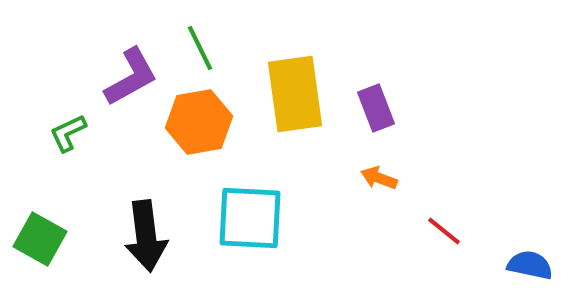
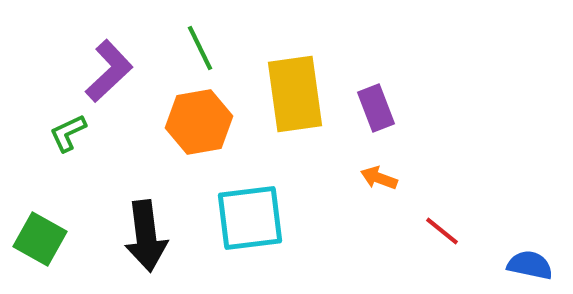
purple L-shape: moved 22 px left, 6 px up; rotated 14 degrees counterclockwise
cyan square: rotated 10 degrees counterclockwise
red line: moved 2 px left
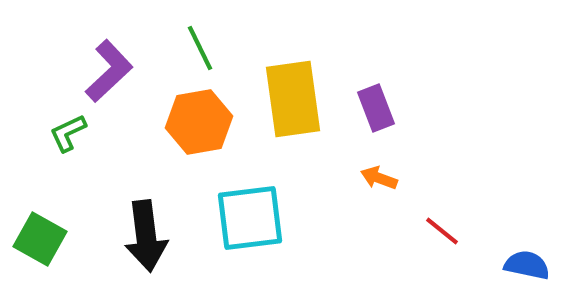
yellow rectangle: moved 2 px left, 5 px down
blue semicircle: moved 3 px left
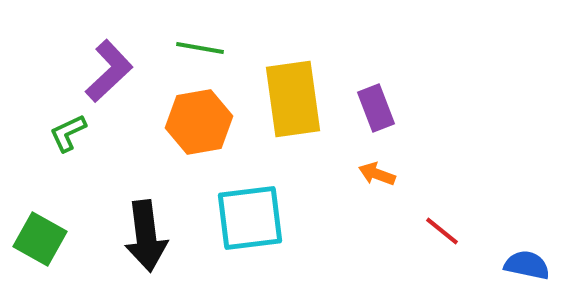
green line: rotated 54 degrees counterclockwise
orange arrow: moved 2 px left, 4 px up
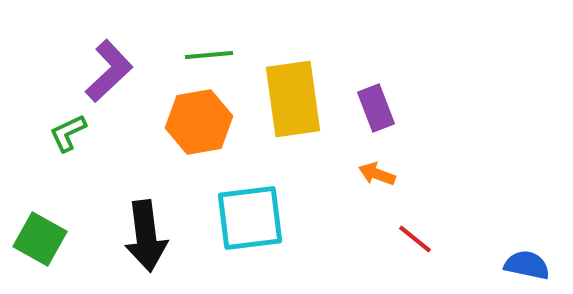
green line: moved 9 px right, 7 px down; rotated 15 degrees counterclockwise
red line: moved 27 px left, 8 px down
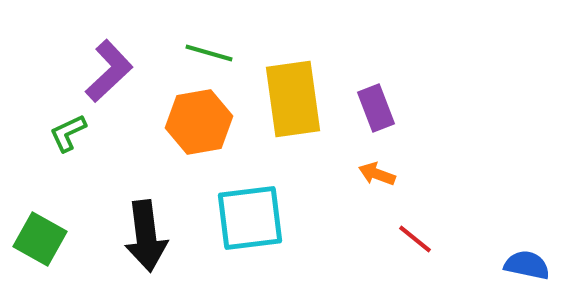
green line: moved 2 px up; rotated 21 degrees clockwise
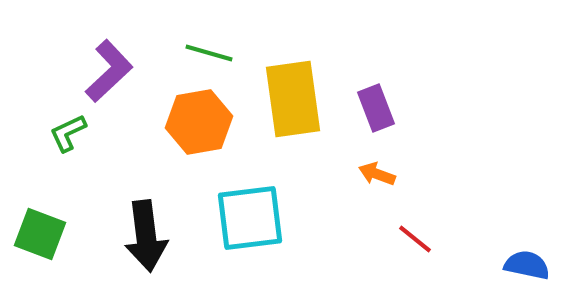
green square: moved 5 px up; rotated 8 degrees counterclockwise
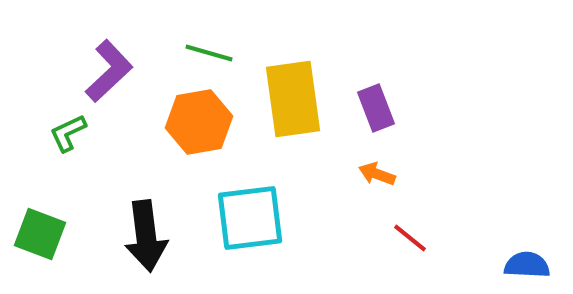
red line: moved 5 px left, 1 px up
blue semicircle: rotated 9 degrees counterclockwise
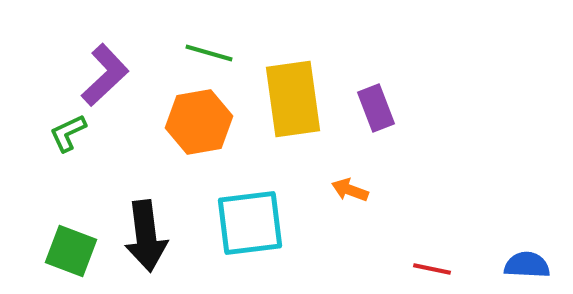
purple L-shape: moved 4 px left, 4 px down
orange arrow: moved 27 px left, 16 px down
cyan square: moved 5 px down
green square: moved 31 px right, 17 px down
red line: moved 22 px right, 31 px down; rotated 27 degrees counterclockwise
